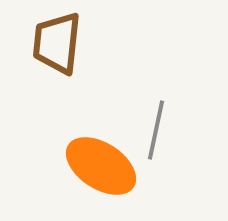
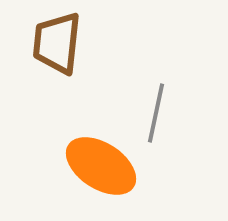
gray line: moved 17 px up
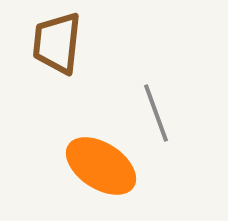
gray line: rotated 32 degrees counterclockwise
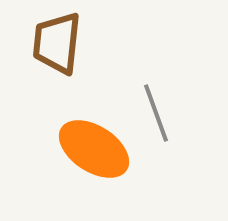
orange ellipse: moved 7 px left, 17 px up
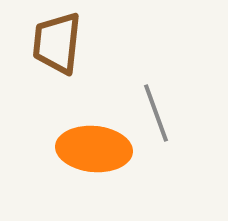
orange ellipse: rotated 28 degrees counterclockwise
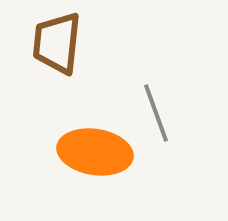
orange ellipse: moved 1 px right, 3 px down; rotated 4 degrees clockwise
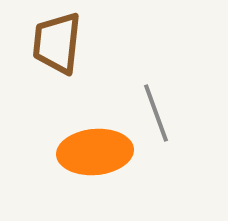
orange ellipse: rotated 14 degrees counterclockwise
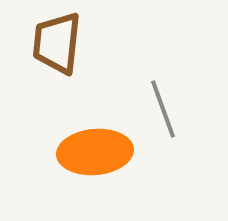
gray line: moved 7 px right, 4 px up
